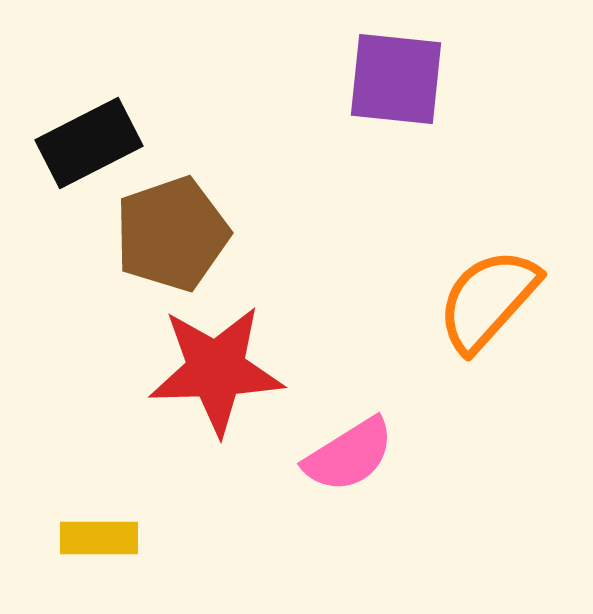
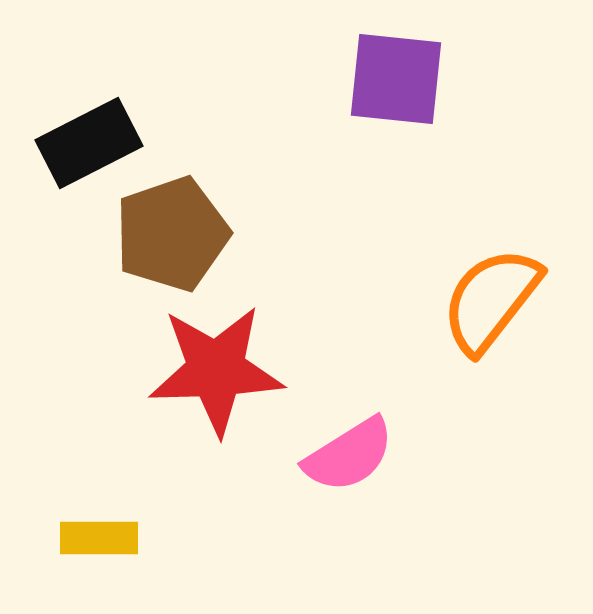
orange semicircle: moved 3 px right; rotated 4 degrees counterclockwise
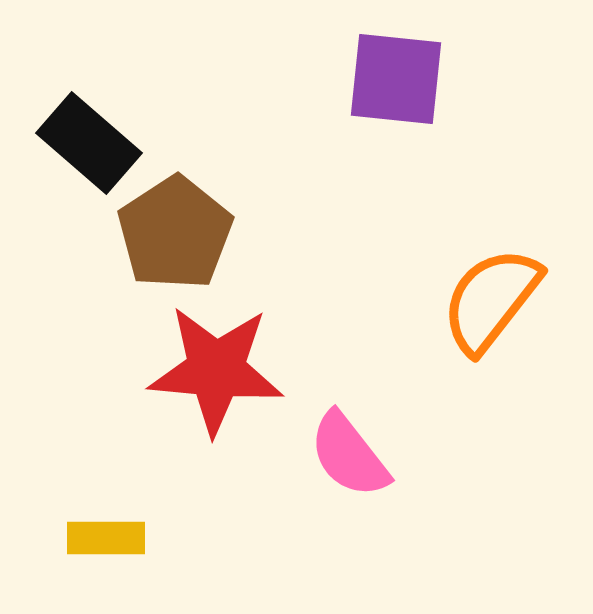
black rectangle: rotated 68 degrees clockwise
brown pentagon: moved 3 px right, 1 px up; rotated 14 degrees counterclockwise
red star: rotated 7 degrees clockwise
pink semicircle: rotated 84 degrees clockwise
yellow rectangle: moved 7 px right
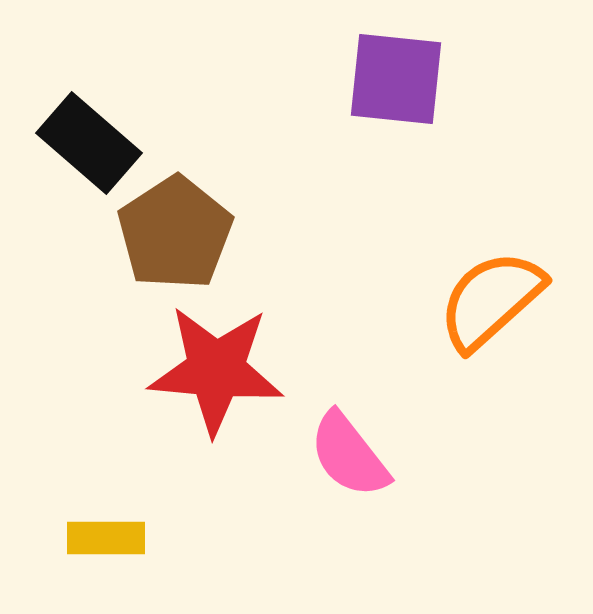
orange semicircle: rotated 10 degrees clockwise
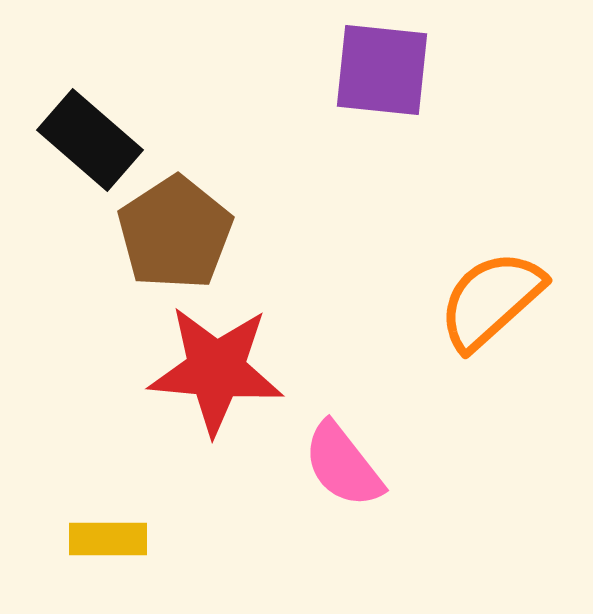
purple square: moved 14 px left, 9 px up
black rectangle: moved 1 px right, 3 px up
pink semicircle: moved 6 px left, 10 px down
yellow rectangle: moved 2 px right, 1 px down
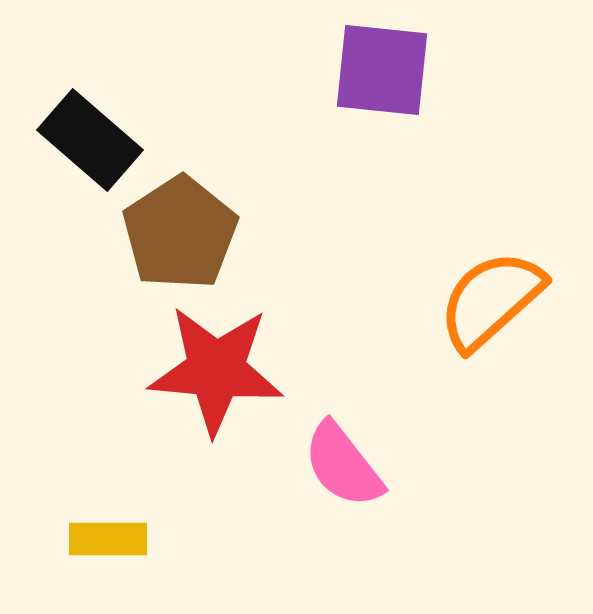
brown pentagon: moved 5 px right
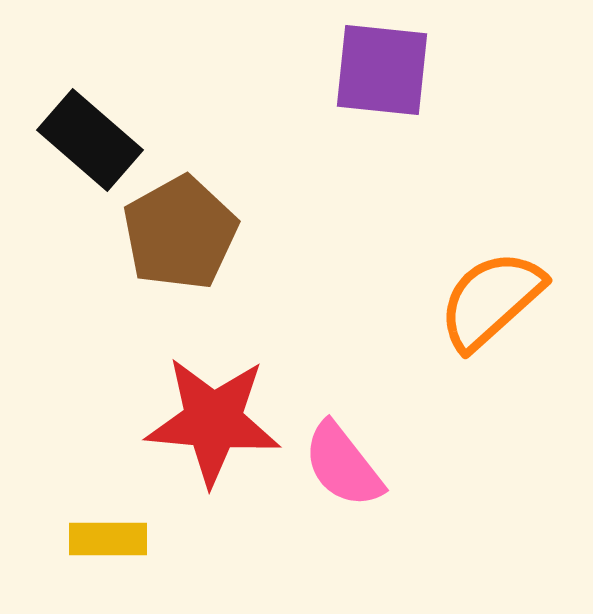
brown pentagon: rotated 4 degrees clockwise
red star: moved 3 px left, 51 px down
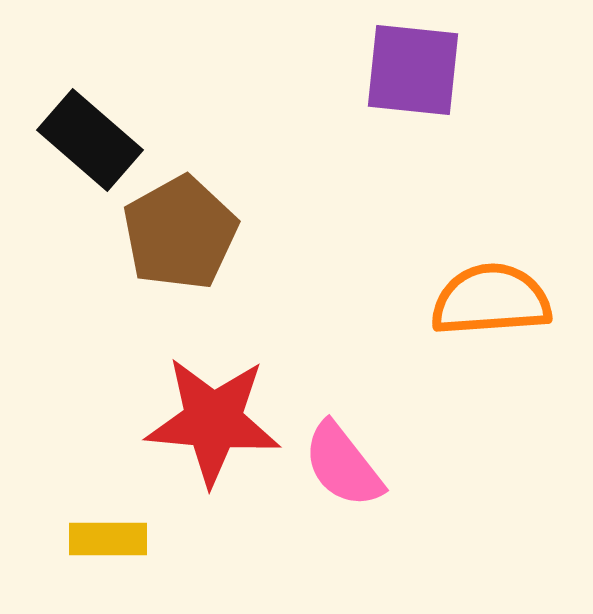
purple square: moved 31 px right
orange semicircle: rotated 38 degrees clockwise
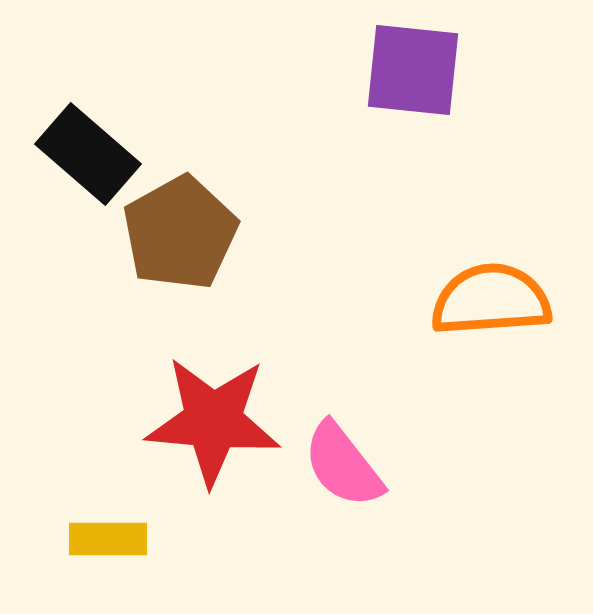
black rectangle: moved 2 px left, 14 px down
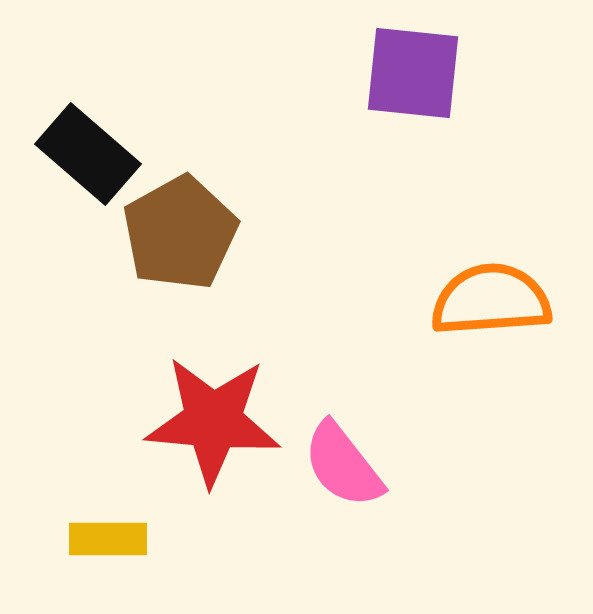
purple square: moved 3 px down
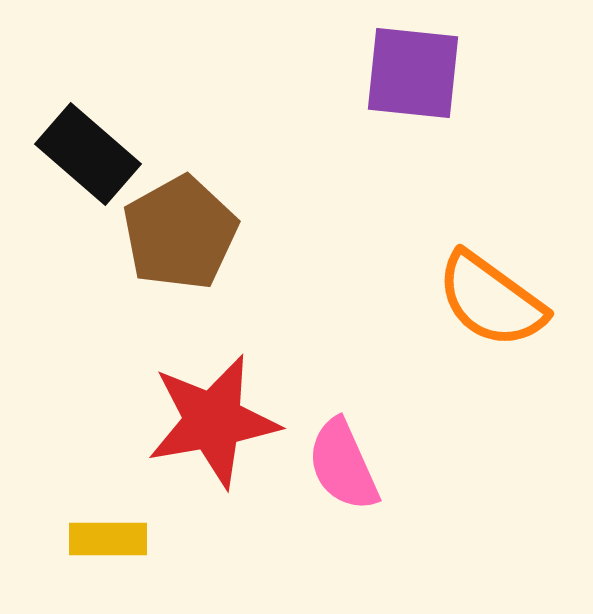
orange semicircle: rotated 140 degrees counterclockwise
red star: rotated 15 degrees counterclockwise
pink semicircle: rotated 14 degrees clockwise
